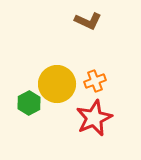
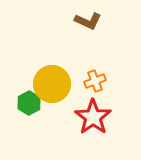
yellow circle: moved 5 px left
red star: moved 1 px left, 1 px up; rotated 12 degrees counterclockwise
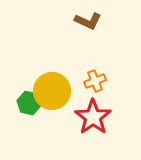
yellow circle: moved 7 px down
green hexagon: rotated 20 degrees counterclockwise
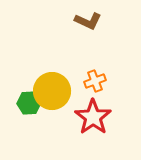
green hexagon: rotated 15 degrees counterclockwise
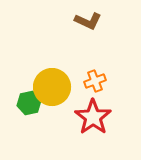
yellow circle: moved 4 px up
green hexagon: rotated 10 degrees counterclockwise
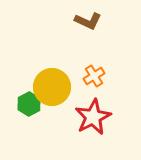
orange cross: moved 1 px left, 5 px up; rotated 10 degrees counterclockwise
green hexagon: moved 1 px down; rotated 15 degrees counterclockwise
red star: rotated 9 degrees clockwise
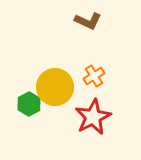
yellow circle: moved 3 px right
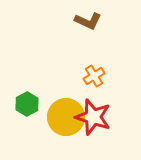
yellow circle: moved 11 px right, 30 px down
green hexagon: moved 2 px left
red star: rotated 27 degrees counterclockwise
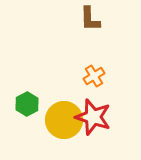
brown L-shape: moved 2 px right, 2 px up; rotated 64 degrees clockwise
yellow circle: moved 2 px left, 3 px down
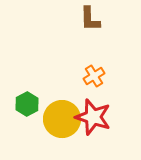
yellow circle: moved 2 px left, 1 px up
